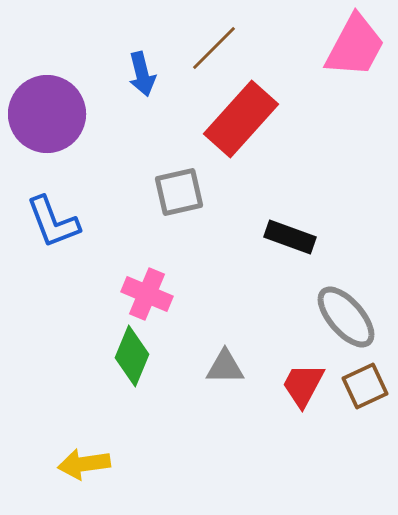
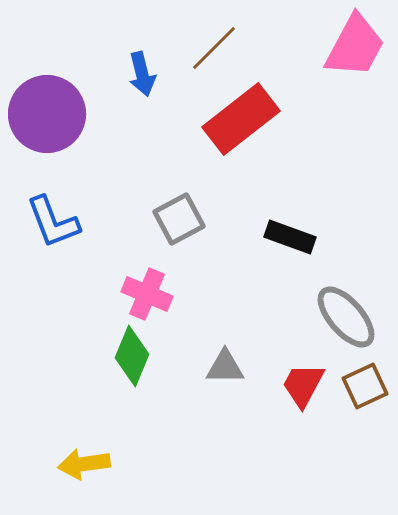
red rectangle: rotated 10 degrees clockwise
gray square: moved 27 px down; rotated 15 degrees counterclockwise
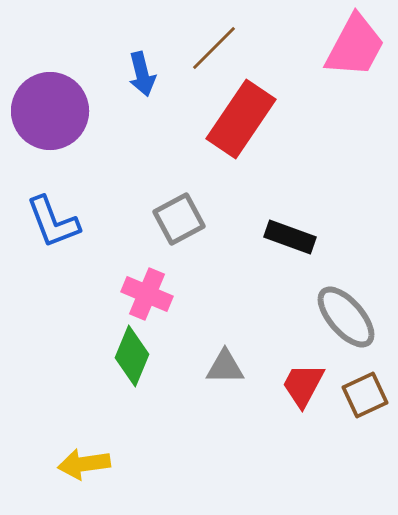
purple circle: moved 3 px right, 3 px up
red rectangle: rotated 18 degrees counterclockwise
brown square: moved 9 px down
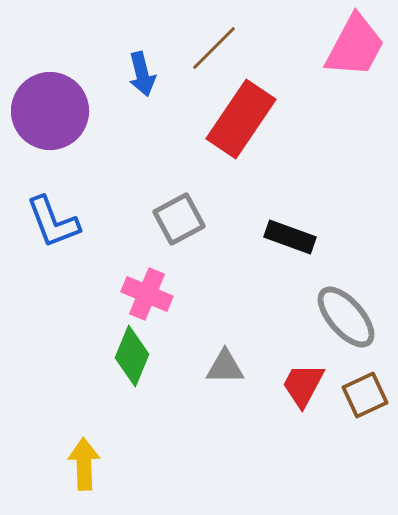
yellow arrow: rotated 96 degrees clockwise
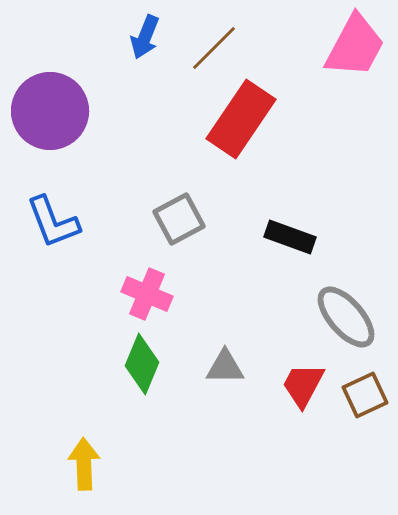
blue arrow: moved 3 px right, 37 px up; rotated 36 degrees clockwise
green diamond: moved 10 px right, 8 px down
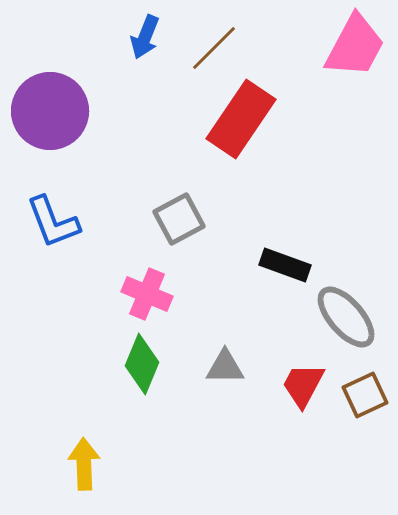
black rectangle: moved 5 px left, 28 px down
